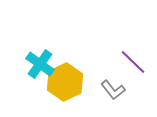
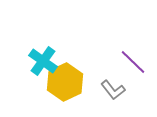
cyan cross: moved 3 px right, 3 px up
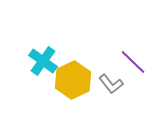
yellow hexagon: moved 8 px right, 2 px up
gray L-shape: moved 2 px left, 6 px up
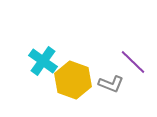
yellow hexagon: rotated 15 degrees counterclockwise
gray L-shape: rotated 30 degrees counterclockwise
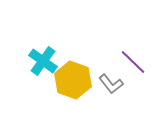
gray L-shape: rotated 30 degrees clockwise
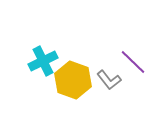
cyan cross: rotated 28 degrees clockwise
gray L-shape: moved 2 px left, 4 px up
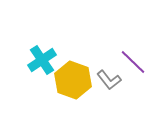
cyan cross: moved 1 px left, 1 px up; rotated 8 degrees counterclockwise
